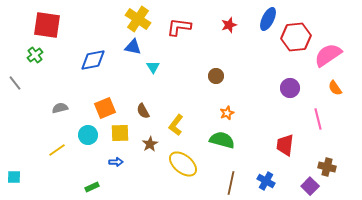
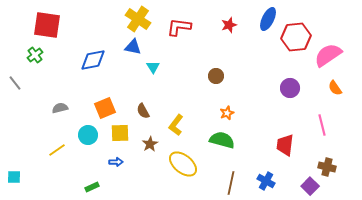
pink line: moved 4 px right, 6 px down
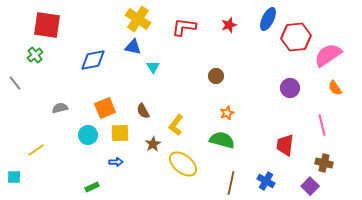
red L-shape: moved 5 px right
brown star: moved 3 px right
yellow line: moved 21 px left
brown cross: moved 3 px left, 4 px up
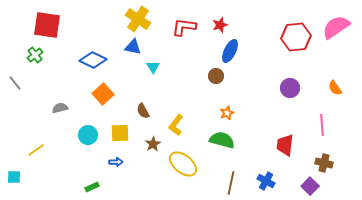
blue ellipse: moved 38 px left, 32 px down
red star: moved 9 px left
pink semicircle: moved 8 px right, 28 px up
blue diamond: rotated 36 degrees clockwise
orange square: moved 2 px left, 14 px up; rotated 20 degrees counterclockwise
pink line: rotated 10 degrees clockwise
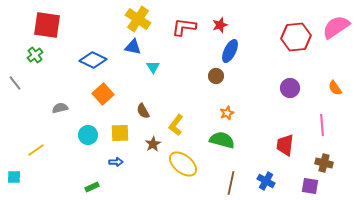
purple square: rotated 36 degrees counterclockwise
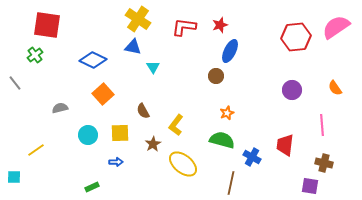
purple circle: moved 2 px right, 2 px down
blue cross: moved 14 px left, 24 px up
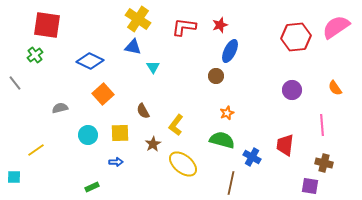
blue diamond: moved 3 px left, 1 px down
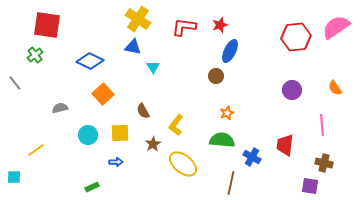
green semicircle: rotated 10 degrees counterclockwise
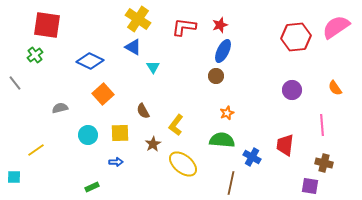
blue triangle: rotated 18 degrees clockwise
blue ellipse: moved 7 px left
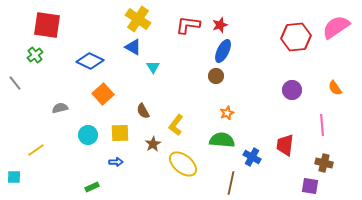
red L-shape: moved 4 px right, 2 px up
